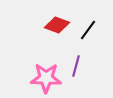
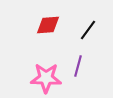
red diamond: moved 9 px left; rotated 25 degrees counterclockwise
purple line: moved 2 px right
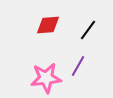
purple line: rotated 15 degrees clockwise
pink star: rotated 8 degrees counterclockwise
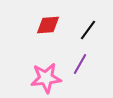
purple line: moved 2 px right, 2 px up
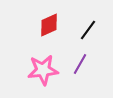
red diamond: moved 1 px right; rotated 20 degrees counterclockwise
pink star: moved 3 px left, 8 px up
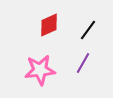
purple line: moved 3 px right, 1 px up
pink star: moved 3 px left
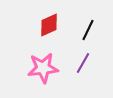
black line: rotated 10 degrees counterclockwise
pink star: moved 3 px right, 2 px up
